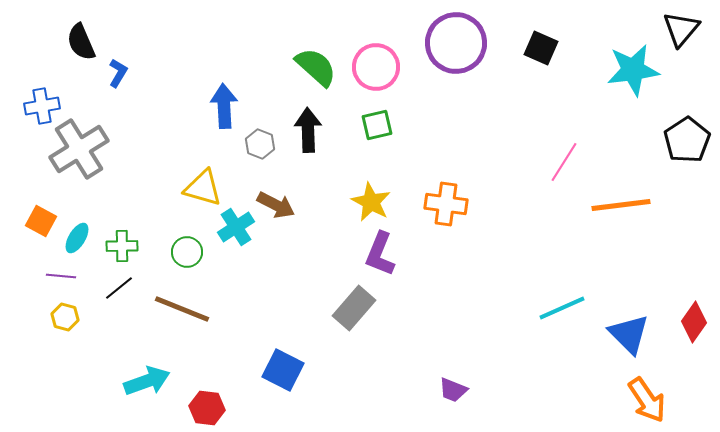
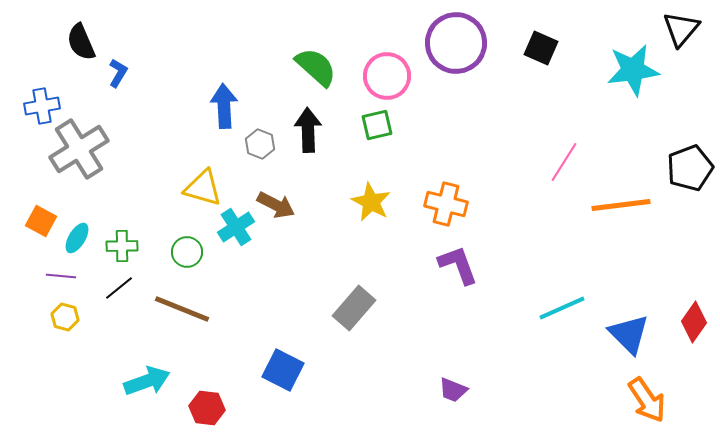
pink circle: moved 11 px right, 9 px down
black pentagon: moved 3 px right, 28 px down; rotated 12 degrees clockwise
orange cross: rotated 6 degrees clockwise
purple L-shape: moved 78 px right, 11 px down; rotated 138 degrees clockwise
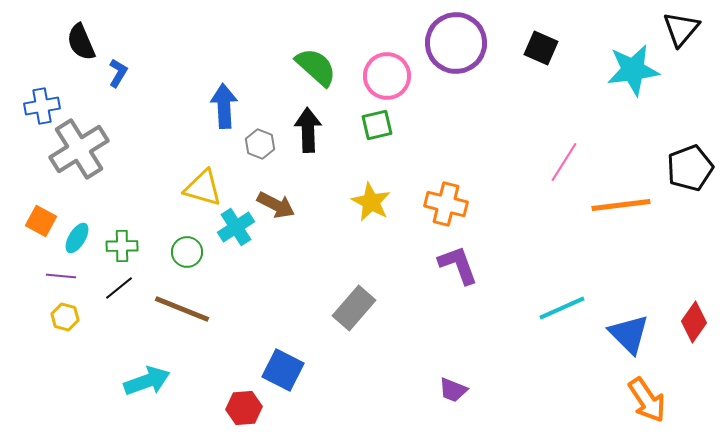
red hexagon: moved 37 px right; rotated 12 degrees counterclockwise
